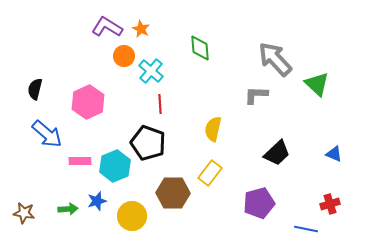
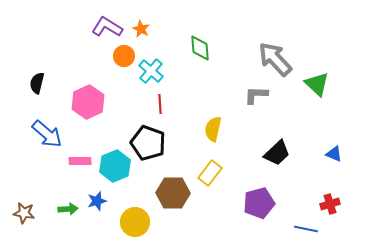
black semicircle: moved 2 px right, 6 px up
yellow circle: moved 3 px right, 6 px down
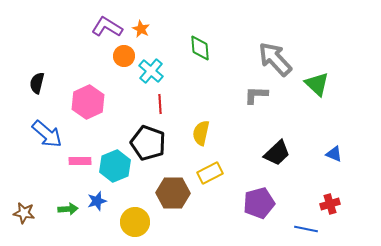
yellow semicircle: moved 12 px left, 4 px down
yellow rectangle: rotated 25 degrees clockwise
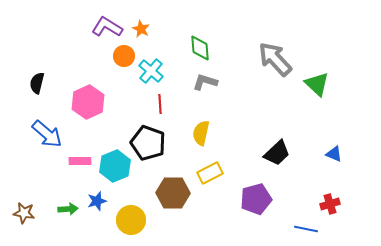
gray L-shape: moved 51 px left, 13 px up; rotated 15 degrees clockwise
purple pentagon: moved 3 px left, 4 px up
yellow circle: moved 4 px left, 2 px up
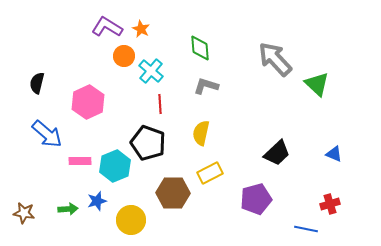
gray L-shape: moved 1 px right, 4 px down
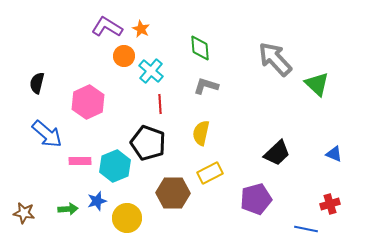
yellow circle: moved 4 px left, 2 px up
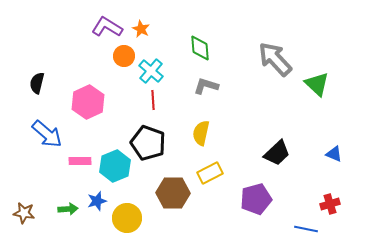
red line: moved 7 px left, 4 px up
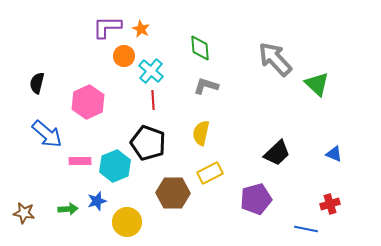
purple L-shape: rotated 32 degrees counterclockwise
yellow circle: moved 4 px down
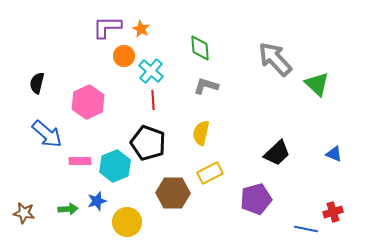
red cross: moved 3 px right, 8 px down
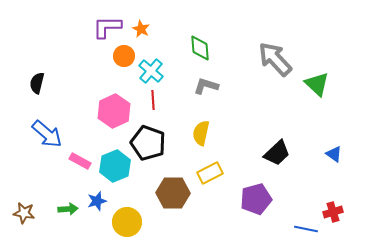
pink hexagon: moved 26 px right, 9 px down
blue triangle: rotated 12 degrees clockwise
pink rectangle: rotated 30 degrees clockwise
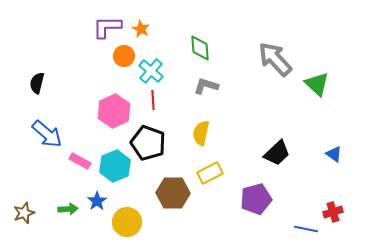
blue star: rotated 18 degrees counterclockwise
brown star: rotated 30 degrees counterclockwise
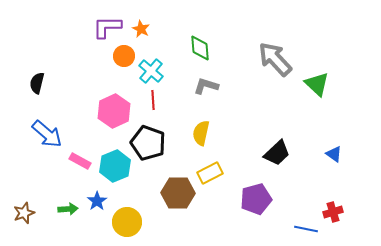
brown hexagon: moved 5 px right
